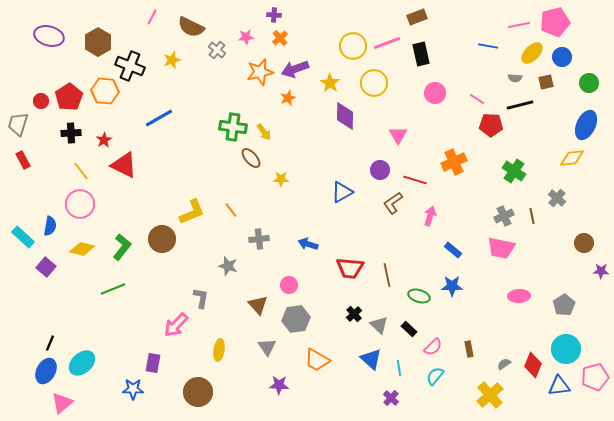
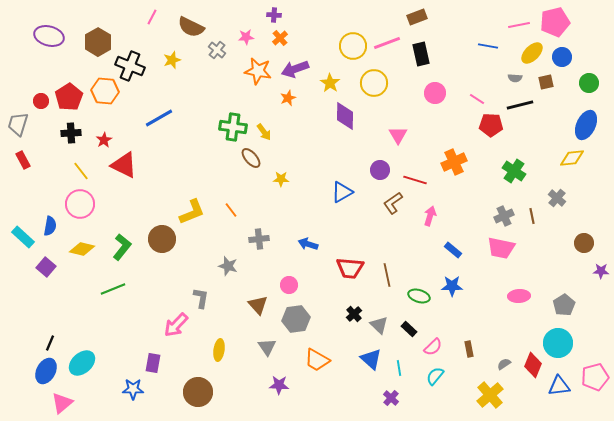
orange star at (260, 72): moved 2 px left, 1 px up; rotated 24 degrees clockwise
cyan circle at (566, 349): moved 8 px left, 6 px up
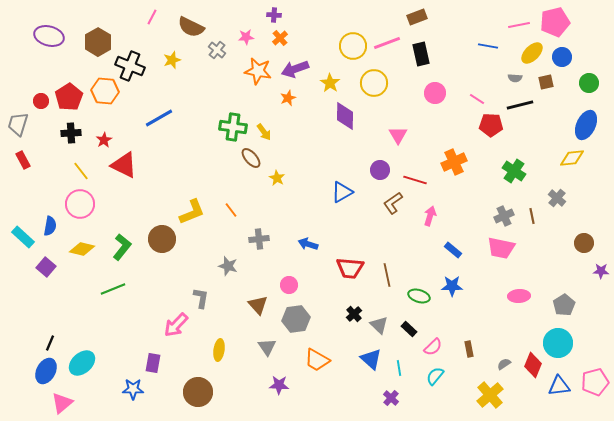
yellow star at (281, 179): moved 4 px left, 1 px up; rotated 28 degrees clockwise
pink pentagon at (595, 377): moved 5 px down
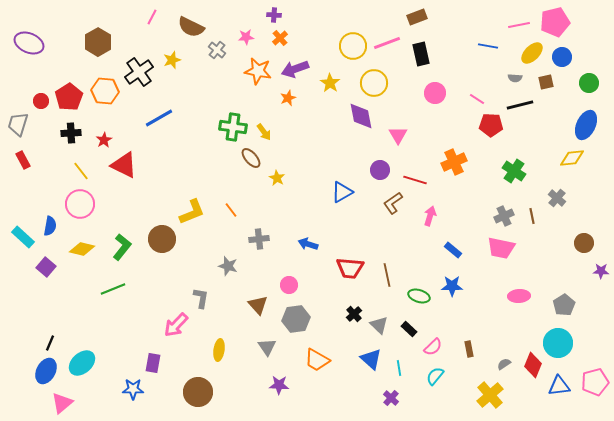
purple ellipse at (49, 36): moved 20 px left, 7 px down; rotated 8 degrees clockwise
black cross at (130, 66): moved 9 px right, 6 px down; rotated 32 degrees clockwise
purple diamond at (345, 116): moved 16 px right; rotated 12 degrees counterclockwise
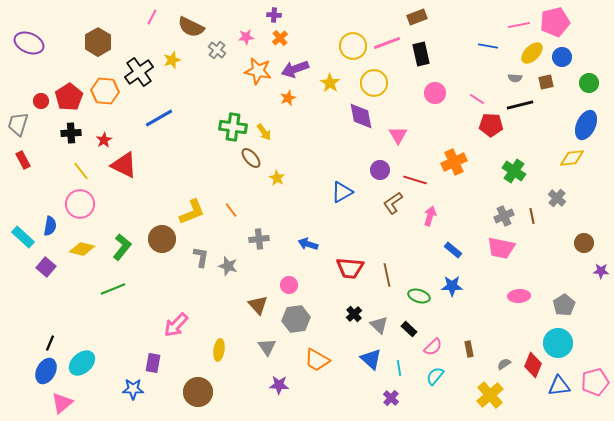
gray L-shape at (201, 298): moved 41 px up
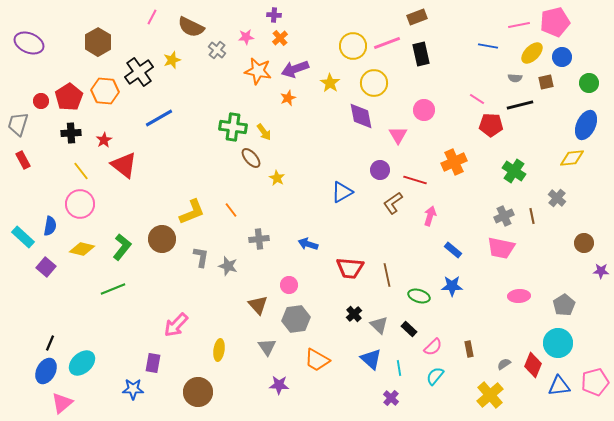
pink circle at (435, 93): moved 11 px left, 17 px down
red triangle at (124, 165): rotated 12 degrees clockwise
